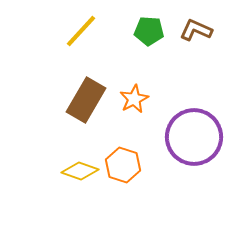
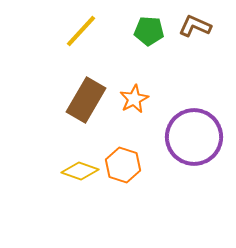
brown L-shape: moved 1 px left, 4 px up
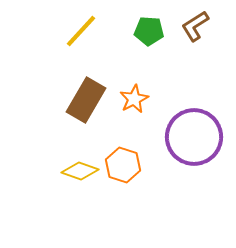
brown L-shape: rotated 56 degrees counterclockwise
